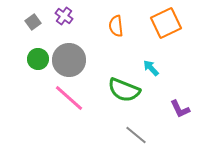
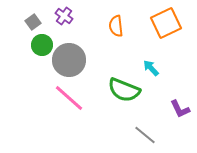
green circle: moved 4 px right, 14 px up
gray line: moved 9 px right
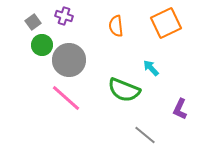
purple cross: rotated 18 degrees counterclockwise
pink line: moved 3 px left
purple L-shape: rotated 50 degrees clockwise
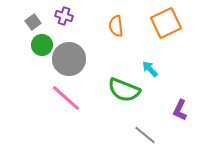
gray circle: moved 1 px up
cyan arrow: moved 1 px left, 1 px down
purple L-shape: moved 1 px down
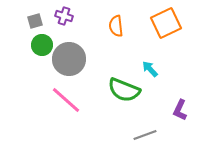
gray square: moved 2 px right, 1 px up; rotated 21 degrees clockwise
pink line: moved 2 px down
gray line: rotated 60 degrees counterclockwise
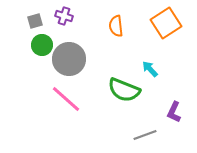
orange square: rotated 8 degrees counterclockwise
pink line: moved 1 px up
purple L-shape: moved 6 px left, 2 px down
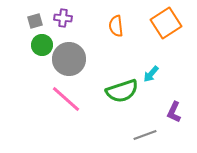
purple cross: moved 1 px left, 2 px down; rotated 12 degrees counterclockwise
cyan arrow: moved 1 px right, 5 px down; rotated 96 degrees counterclockwise
green semicircle: moved 2 px left, 1 px down; rotated 40 degrees counterclockwise
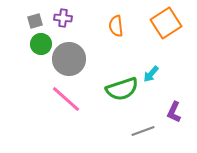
green circle: moved 1 px left, 1 px up
green semicircle: moved 2 px up
gray line: moved 2 px left, 4 px up
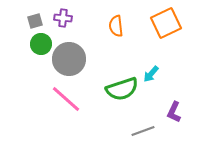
orange square: rotated 8 degrees clockwise
